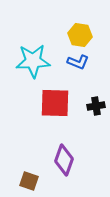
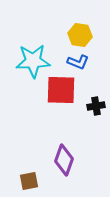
red square: moved 6 px right, 13 px up
brown square: rotated 30 degrees counterclockwise
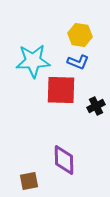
black cross: rotated 18 degrees counterclockwise
purple diamond: rotated 20 degrees counterclockwise
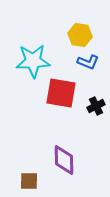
blue L-shape: moved 10 px right
red square: moved 3 px down; rotated 8 degrees clockwise
brown square: rotated 12 degrees clockwise
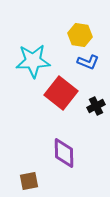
red square: rotated 28 degrees clockwise
purple diamond: moved 7 px up
brown square: rotated 12 degrees counterclockwise
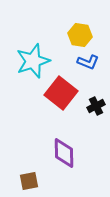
cyan star: rotated 16 degrees counterclockwise
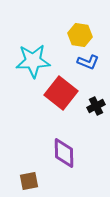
cyan star: rotated 16 degrees clockwise
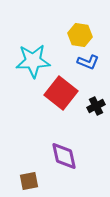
purple diamond: moved 3 px down; rotated 12 degrees counterclockwise
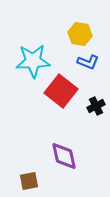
yellow hexagon: moved 1 px up
red square: moved 2 px up
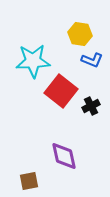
blue L-shape: moved 4 px right, 2 px up
black cross: moved 5 px left
